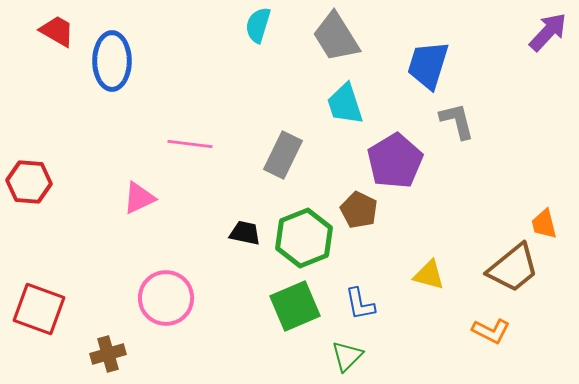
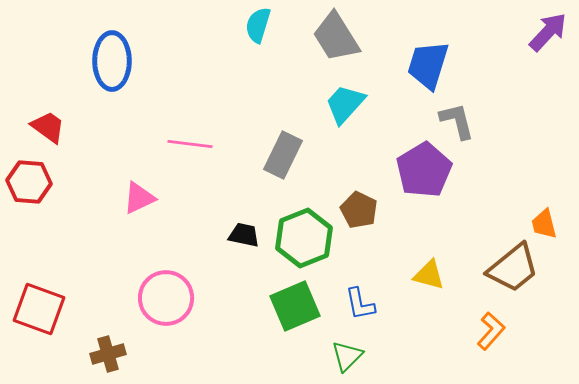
red trapezoid: moved 9 px left, 96 px down; rotated 6 degrees clockwise
cyan trapezoid: rotated 60 degrees clockwise
purple pentagon: moved 29 px right, 9 px down
black trapezoid: moved 1 px left, 2 px down
orange L-shape: rotated 75 degrees counterclockwise
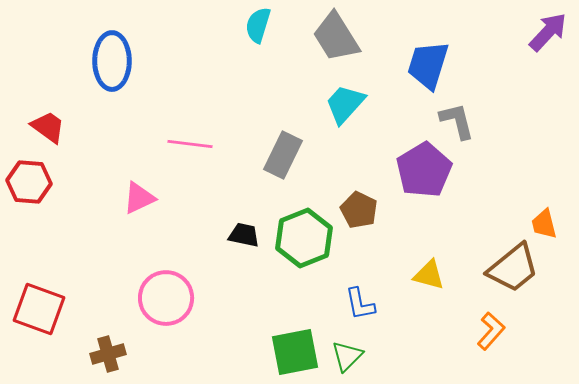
green square: moved 46 px down; rotated 12 degrees clockwise
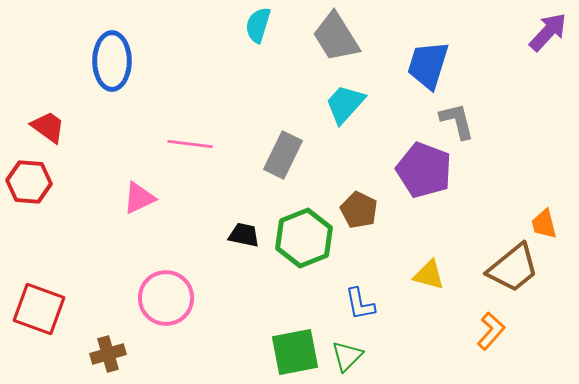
purple pentagon: rotated 20 degrees counterclockwise
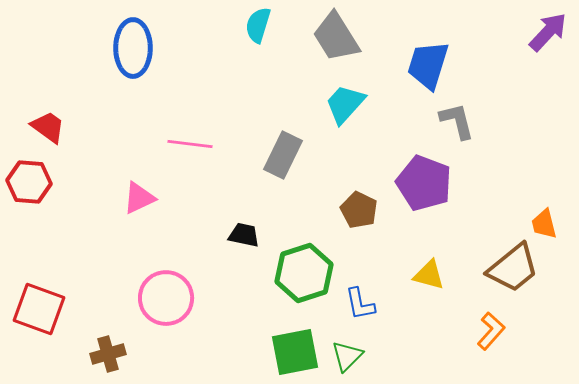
blue ellipse: moved 21 px right, 13 px up
purple pentagon: moved 13 px down
green hexagon: moved 35 px down; rotated 4 degrees clockwise
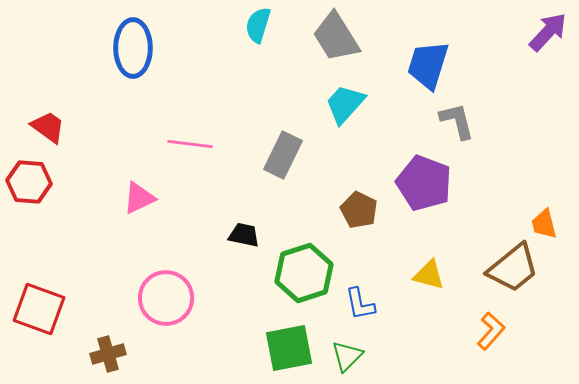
green square: moved 6 px left, 4 px up
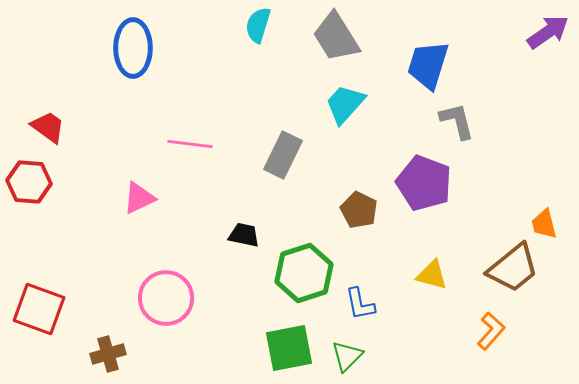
purple arrow: rotated 12 degrees clockwise
yellow triangle: moved 3 px right
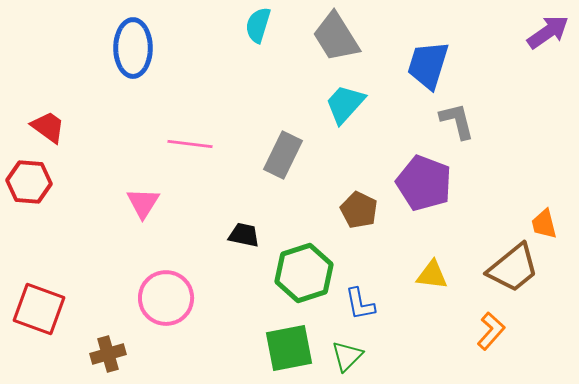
pink triangle: moved 4 px right, 5 px down; rotated 33 degrees counterclockwise
yellow triangle: rotated 8 degrees counterclockwise
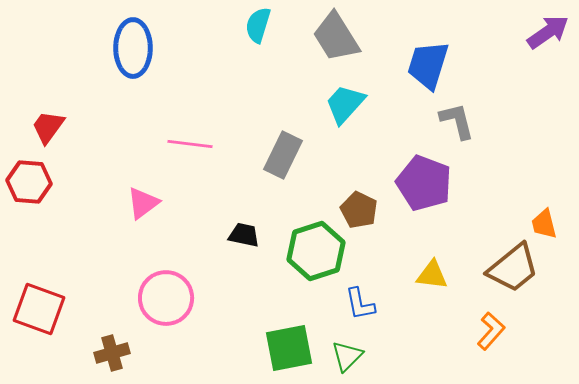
red trapezoid: rotated 90 degrees counterclockwise
pink triangle: rotated 21 degrees clockwise
green hexagon: moved 12 px right, 22 px up
brown cross: moved 4 px right, 1 px up
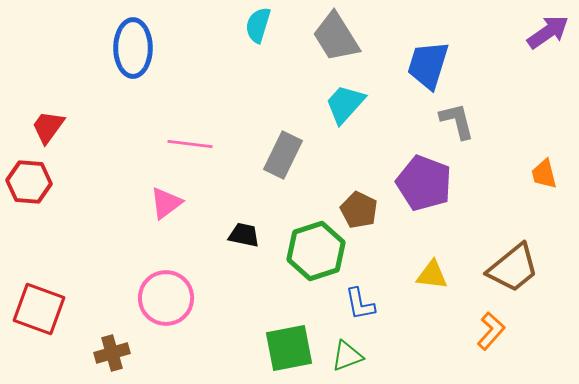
pink triangle: moved 23 px right
orange trapezoid: moved 50 px up
green triangle: rotated 24 degrees clockwise
